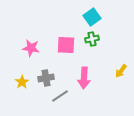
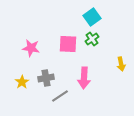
green cross: rotated 24 degrees counterclockwise
pink square: moved 2 px right, 1 px up
yellow arrow: moved 7 px up; rotated 48 degrees counterclockwise
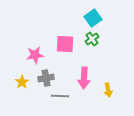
cyan square: moved 1 px right, 1 px down
pink square: moved 3 px left
pink star: moved 4 px right, 7 px down; rotated 18 degrees counterclockwise
yellow arrow: moved 13 px left, 26 px down
gray line: rotated 36 degrees clockwise
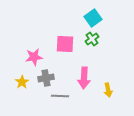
pink star: moved 1 px left, 2 px down
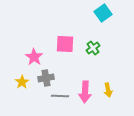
cyan square: moved 10 px right, 5 px up
green cross: moved 1 px right, 9 px down
pink star: rotated 30 degrees counterclockwise
pink arrow: moved 1 px right, 14 px down
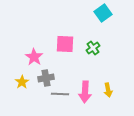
gray line: moved 2 px up
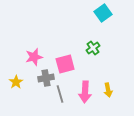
pink square: moved 20 px down; rotated 18 degrees counterclockwise
pink star: rotated 24 degrees clockwise
yellow star: moved 6 px left
gray line: rotated 72 degrees clockwise
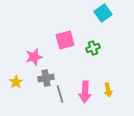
green cross: rotated 16 degrees clockwise
pink square: moved 24 px up
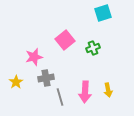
cyan square: rotated 18 degrees clockwise
pink square: rotated 24 degrees counterclockwise
gray line: moved 3 px down
